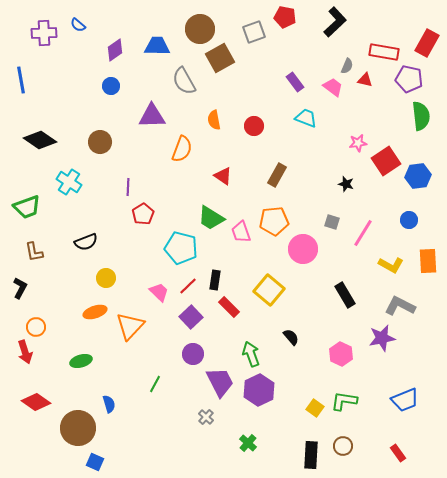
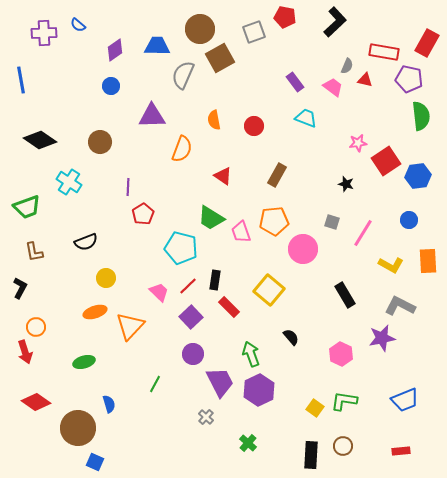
gray semicircle at (184, 81): moved 1 px left, 6 px up; rotated 52 degrees clockwise
green ellipse at (81, 361): moved 3 px right, 1 px down
red rectangle at (398, 453): moved 3 px right, 2 px up; rotated 60 degrees counterclockwise
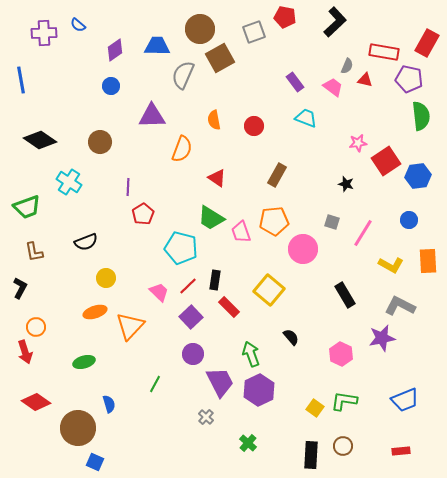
red triangle at (223, 176): moved 6 px left, 2 px down
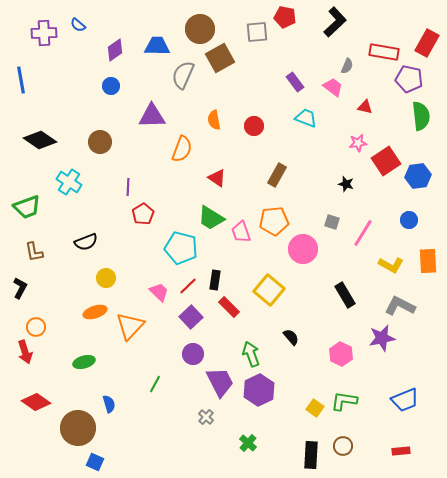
gray square at (254, 32): moved 3 px right; rotated 15 degrees clockwise
red triangle at (365, 80): moved 27 px down
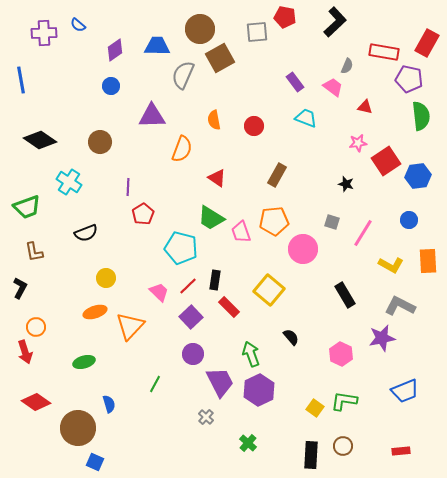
black semicircle at (86, 242): moved 9 px up
blue trapezoid at (405, 400): moved 9 px up
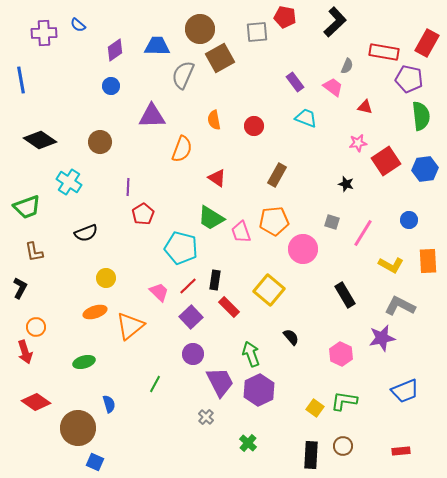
blue hexagon at (418, 176): moved 7 px right, 7 px up
orange triangle at (130, 326): rotated 8 degrees clockwise
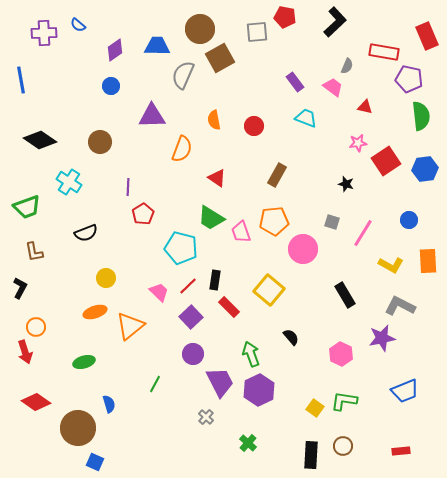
red rectangle at (427, 43): moved 7 px up; rotated 52 degrees counterclockwise
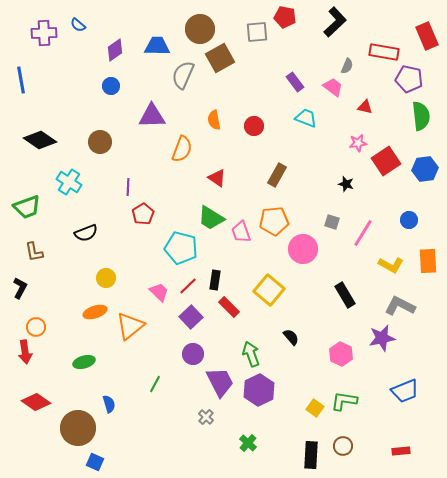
red arrow at (25, 352): rotated 10 degrees clockwise
